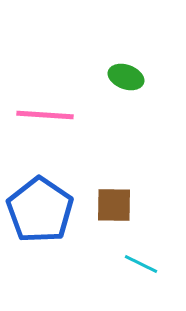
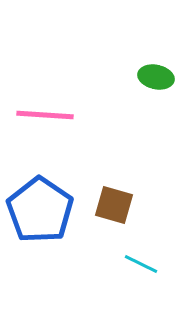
green ellipse: moved 30 px right; rotated 8 degrees counterclockwise
brown square: rotated 15 degrees clockwise
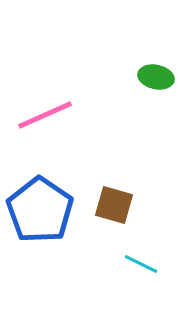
pink line: rotated 28 degrees counterclockwise
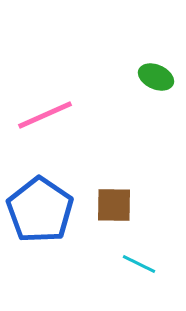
green ellipse: rotated 12 degrees clockwise
brown square: rotated 15 degrees counterclockwise
cyan line: moved 2 px left
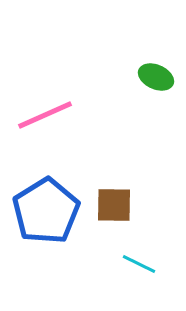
blue pentagon: moved 6 px right, 1 px down; rotated 6 degrees clockwise
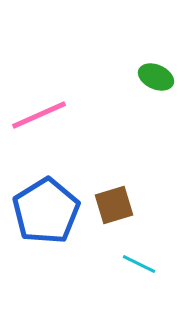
pink line: moved 6 px left
brown square: rotated 18 degrees counterclockwise
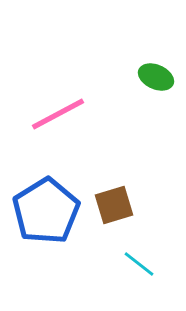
pink line: moved 19 px right, 1 px up; rotated 4 degrees counterclockwise
cyan line: rotated 12 degrees clockwise
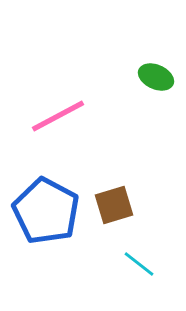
pink line: moved 2 px down
blue pentagon: rotated 12 degrees counterclockwise
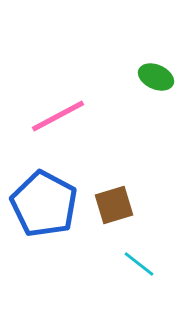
blue pentagon: moved 2 px left, 7 px up
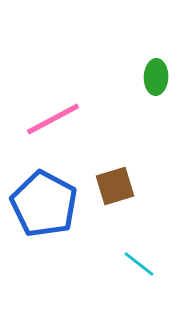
green ellipse: rotated 68 degrees clockwise
pink line: moved 5 px left, 3 px down
brown square: moved 1 px right, 19 px up
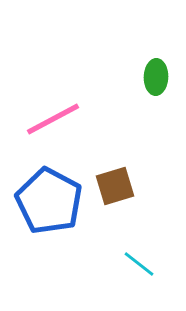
blue pentagon: moved 5 px right, 3 px up
